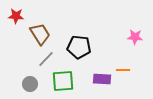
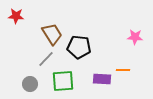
brown trapezoid: moved 12 px right
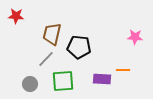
brown trapezoid: rotated 135 degrees counterclockwise
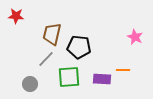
pink star: rotated 21 degrees clockwise
green square: moved 6 px right, 4 px up
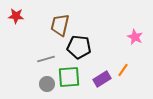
brown trapezoid: moved 8 px right, 9 px up
gray line: rotated 30 degrees clockwise
orange line: rotated 56 degrees counterclockwise
purple rectangle: rotated 36 degrees counterclockwise
gray circle: moved 17 px right
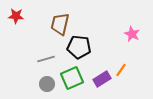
brown trapezoid: moved 1 px up
pink star: moved 3 px left, 3 px up
orange line: moved 2 px left
green square: moved 3 px right, 1 px down; rotated 20 degrees counterclockwise
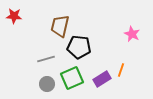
red star: moved 2 px left
brown trapezoid: moved 2 px down
orange line: rotated 16 degrees counterclockwise
